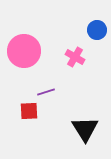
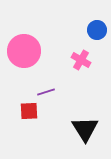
pink cross: moved 6 px right, 3 px down
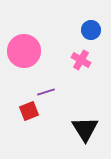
blue circle: moved 6 px left
red square: rotated 18 degrees counterclockwise
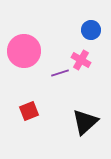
purple line: moved 14 px right, 19 px up
black triangle: moved 7 px up; rotated 20 degrees clockwise
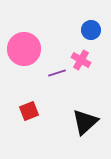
pink circle: moved 2 px up
purple line: moved 3 px left
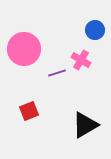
blue circle: moved 4 px right
black triangle: moved 3 px down; rotated 12 degrees clockwise
